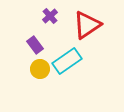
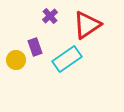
purple rectangle: moved 2 px down; rotated 18 degrees clockwise
cyan rectangle: moved 2 px up
yellow circle: moved 24 px left, 9 px up
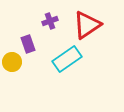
purple cross: moved 5 px down; rotated 21 degrees clockwise
purple rectangle: moved 7 px left, 3 px up
yellow circle: moved 4 px left, 2 px down
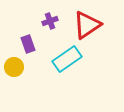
yellow circle: moved 2 px right, 5 px down
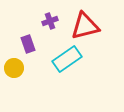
red triangle: moved 2 px left, 1 px down; rotated 20 degrees clockwise
yellow circle: moved 1 px down
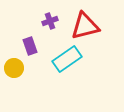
purple rectangle: moved 2 px right, 2 px down
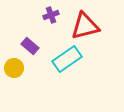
purple cross: moved 1 px right, 6 px up
purple rectangle: rotated 30 degrees counterclockwise
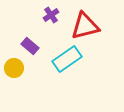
purple cross: rotated 14 degrees counterclockwise
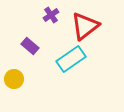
red triangle: rotated 24 degrees counterclockwise
cyan rectangle: moved 4 px right
yellow circle: moved 11 px down
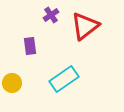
purple rectangle: rotated 42 degrees clockwise
cyan rectangle: moved 7 px left, 20 px down
yellow circle: moved 2 px left, 4 px down
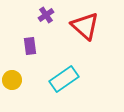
purple cross: moved 5 px left
red triangle: rotated 40 degrees counterclockwise
yellow circle: moved 3 px up
